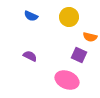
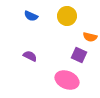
yellow circle: moved 2 px left, 1 px up
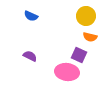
yellow circle: moved 19 px right
pink ellipse: moved 8 px up; rotated 15 degrees counterclockwise
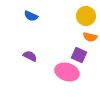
pink ellipse: rotated 10 degrees clockwise
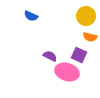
purple semicircle: moved 20 px right
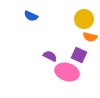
yellow circle: moved 2 px left, 3 px down
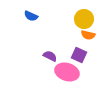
orange semicircle: moved 2 px left, 2 px up
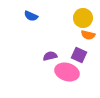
yellow circle: moved 1 px left, 1 px up
purple semicircle: rotated 40 degrees counterclockwise
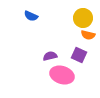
pink ellipse: moved 5 px left, 3 px down
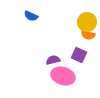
yellow circle: moved 4 px right, 4 px down
purple semicircle: moved 3 px right, 4 px down
pink ellipse: moved 1 px right, 1 px down
